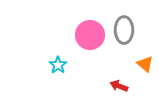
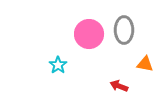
pink circle: moved 1 px left, 1 px up
orange triangle: rotated 30 degrees counterclockwise
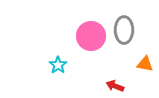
pink circle: moved 2 px right, 2 px down
red arrow: moved 4 px left
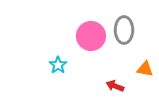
orange triangle: moved 5 px down
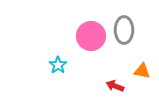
orange triangle: moved 3 px left, 2 px down
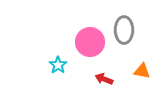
pink circle: moved 1 px left, 6 px down
red arrow: moved 11 px left, 7 px up
